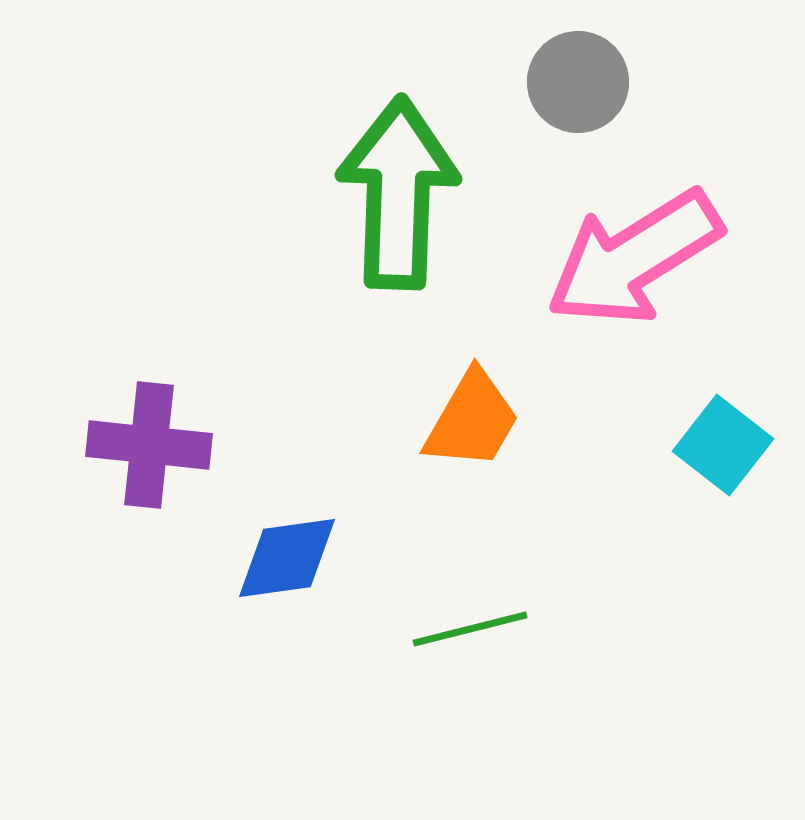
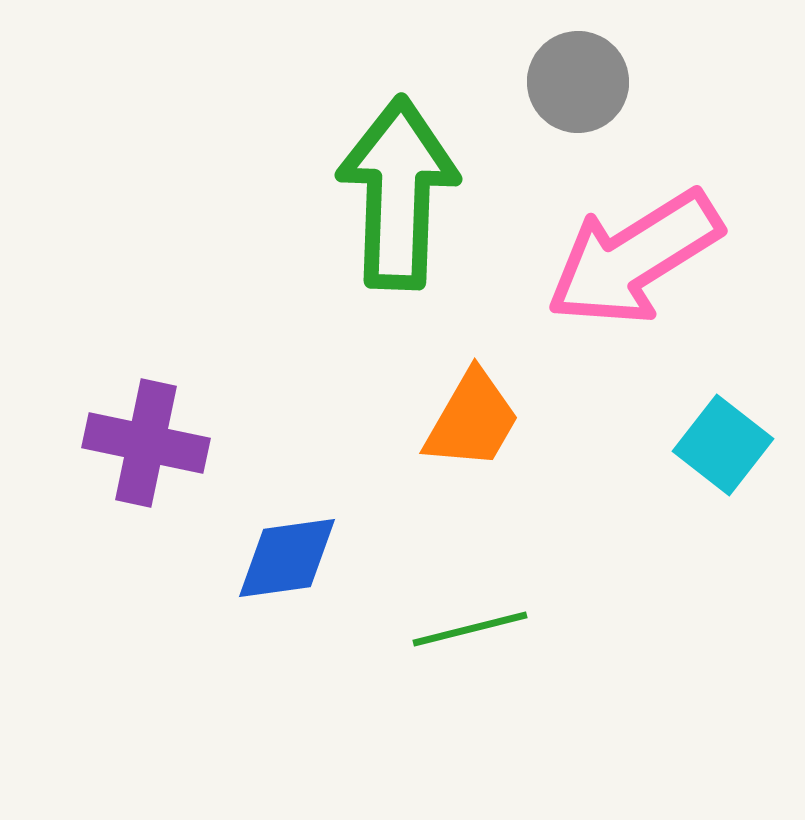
purple cross: moved 3 px left, 2 px up; rotated 6 degrees clockwise
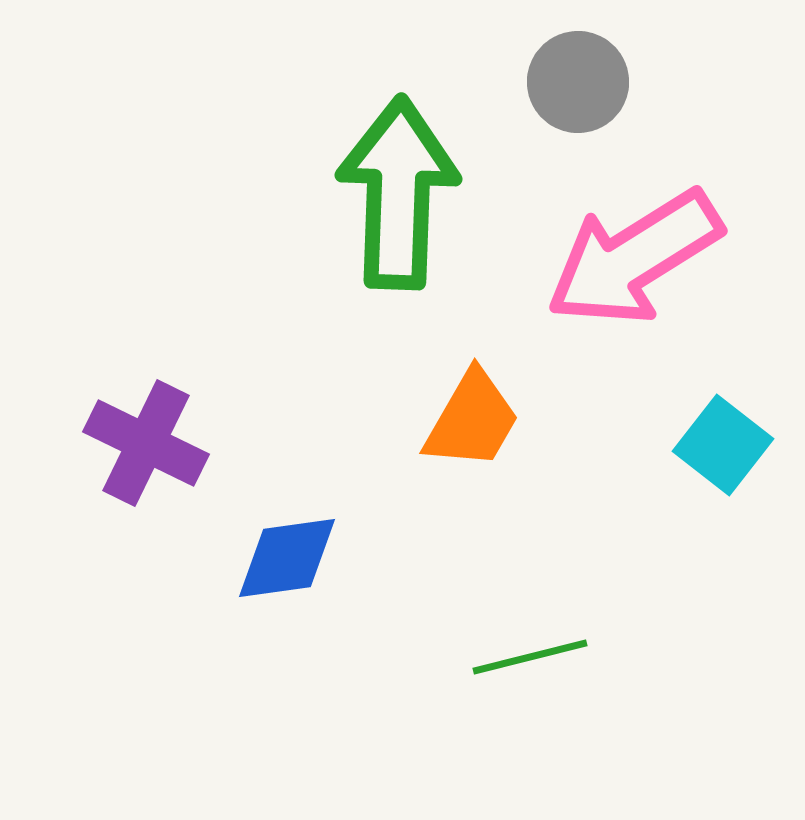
purple cross: rotated 14 degrees clockwise
green line: moved 60 px right, 28 px down
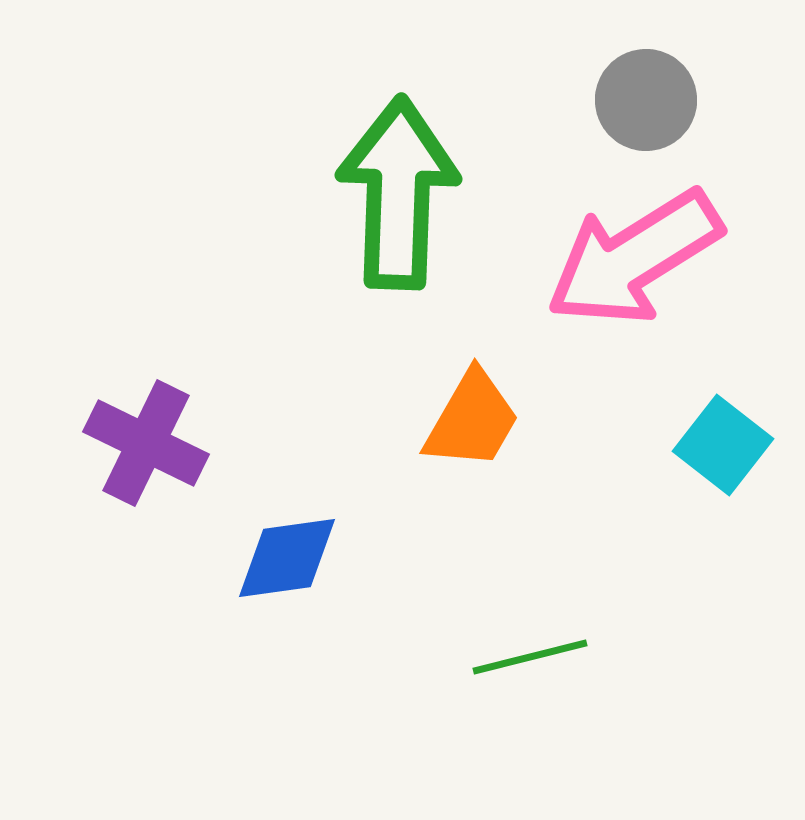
gray circle: moved 68 px right, 18 px down
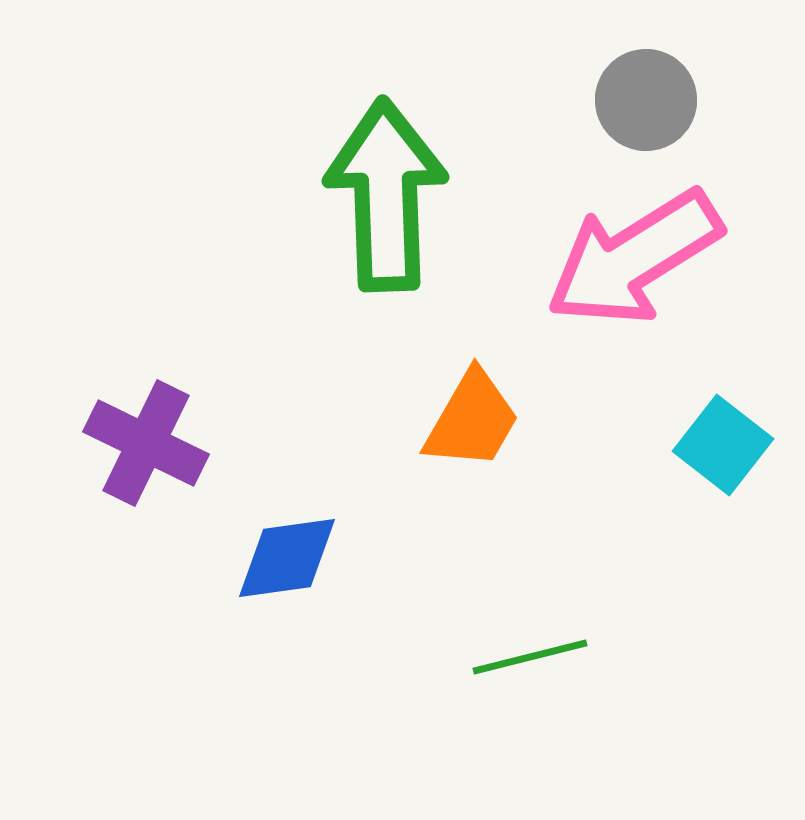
green arrow: moved 12 px left, 2 px down; rotated 4 degrees counterclockwise
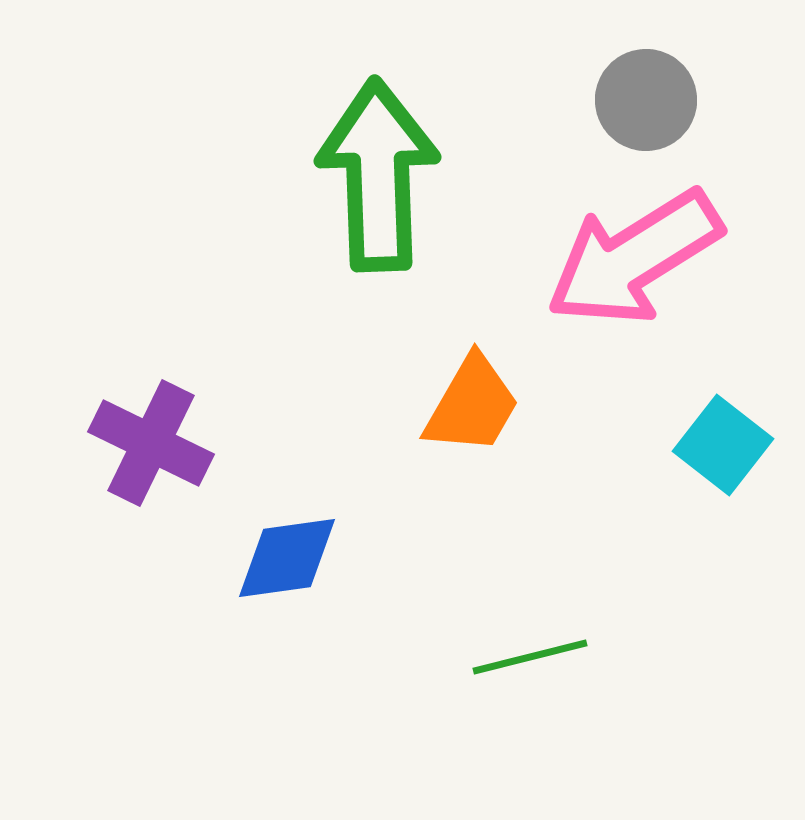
green arrow: moved 8 px left, 20 px up
orange trapezoid: moved 15 px up
purple cross: moved 5 px right
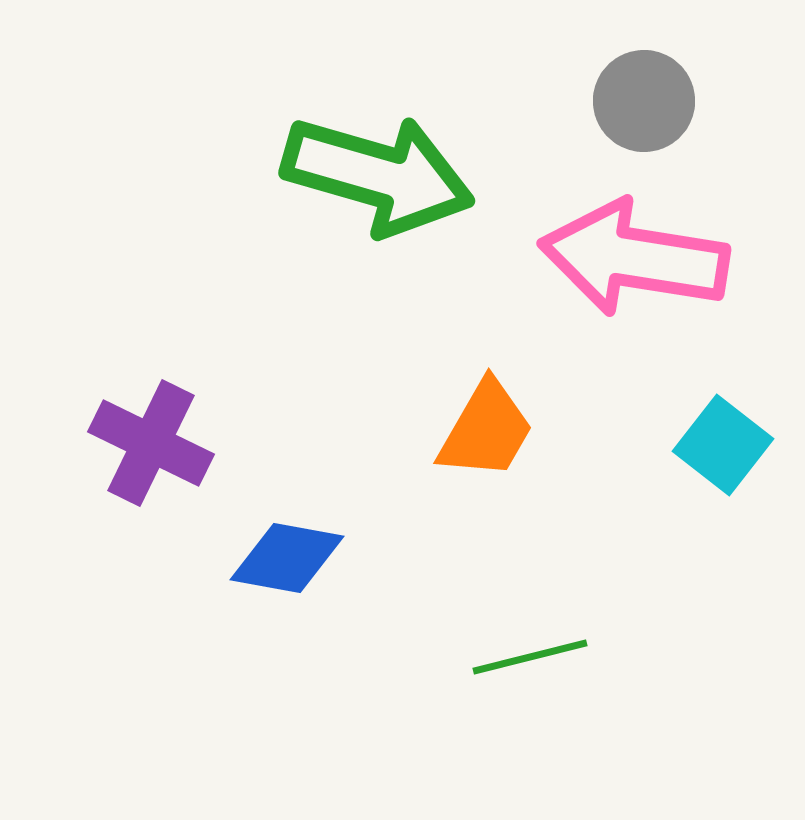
gray circle: moved 2 px left, 1 px down
green arrow: rotated 108 degrees clockwise
pink arrow: rotated 41 degrees clockwise
orange trapezoid: moved 14 px right, 25 px down
blue diamond: rotated 18 degrees clockwise
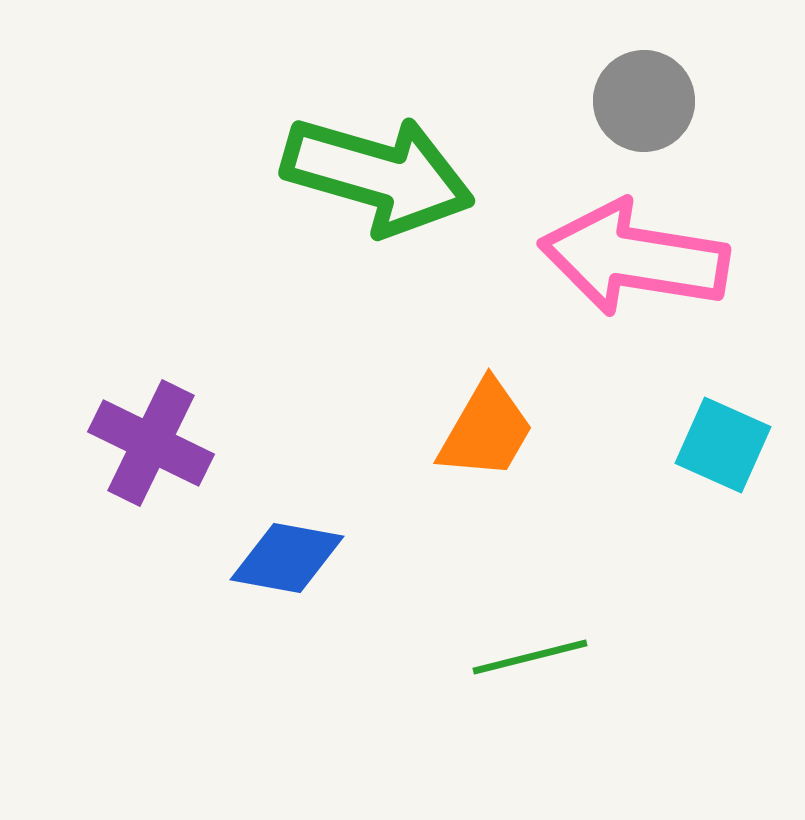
cyan square: rotated 14 degrees counterclockwise
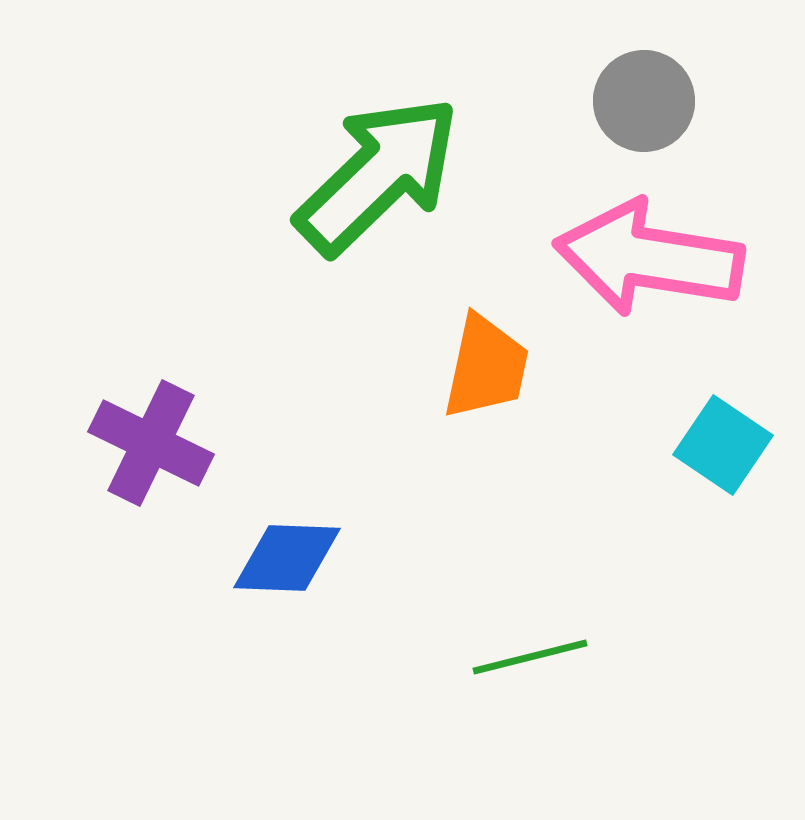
green arrow: rotated 60 degrees counterclockwise
pink arrow: moved 15 px right
orange trapezoid: moved 63 px up; rotated 18 degrees counterclockwise
cyan square: rotated 10 degrees clockwise
blue diamond: rotated 8 degrees counterclockwise
